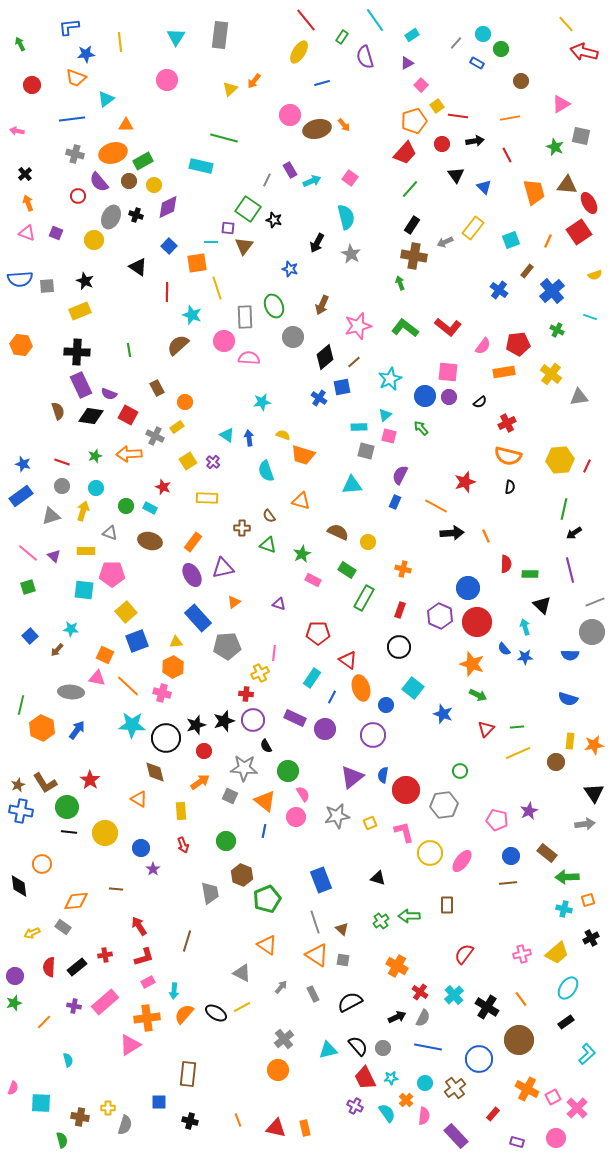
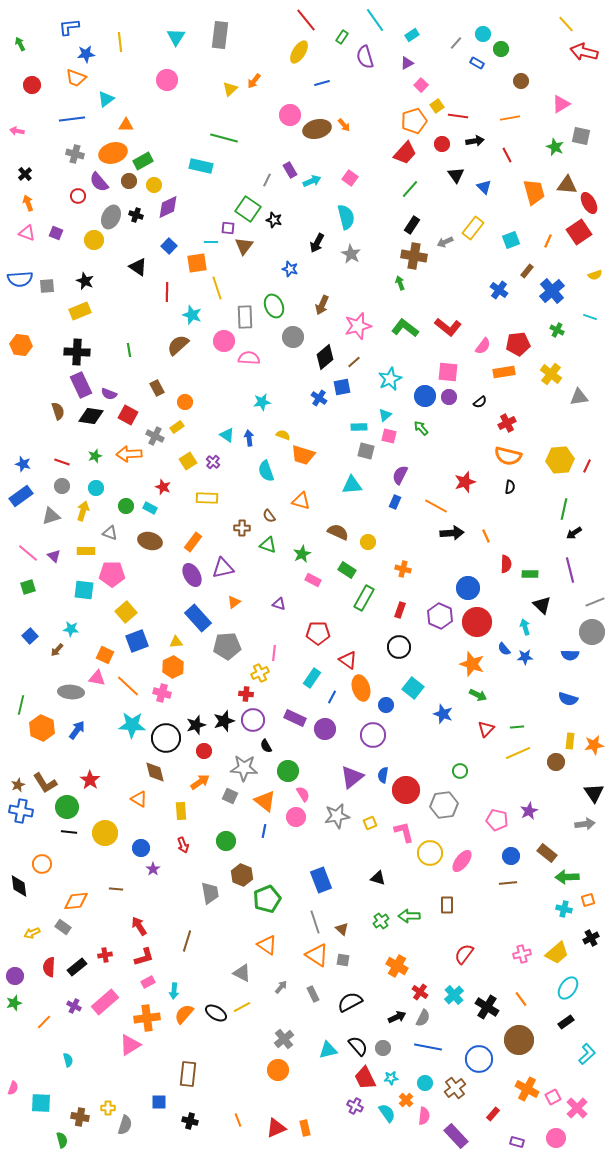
purple cross at (74, 1006): rotated 16 degrees clockwise
red triangle at (276, 1128): rotated 35 degrees counterclockwise
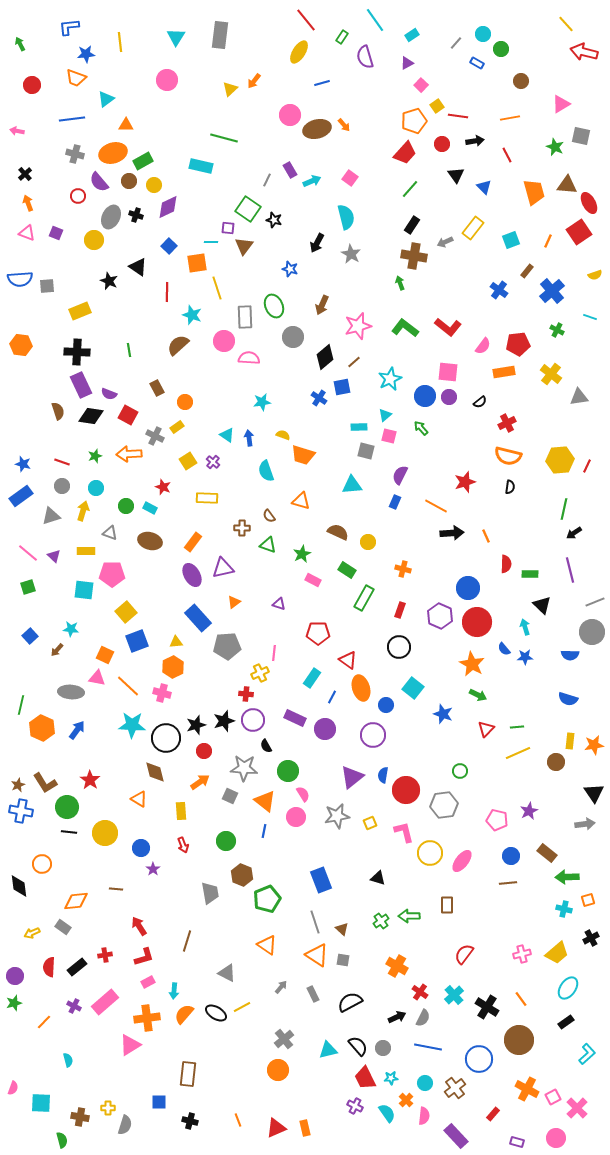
black star at (85, 281): moved 24 px right
orange star at (472, 664): rotated 10 degrees clockwise
gray triangle at (242, 973): moved 15 px left
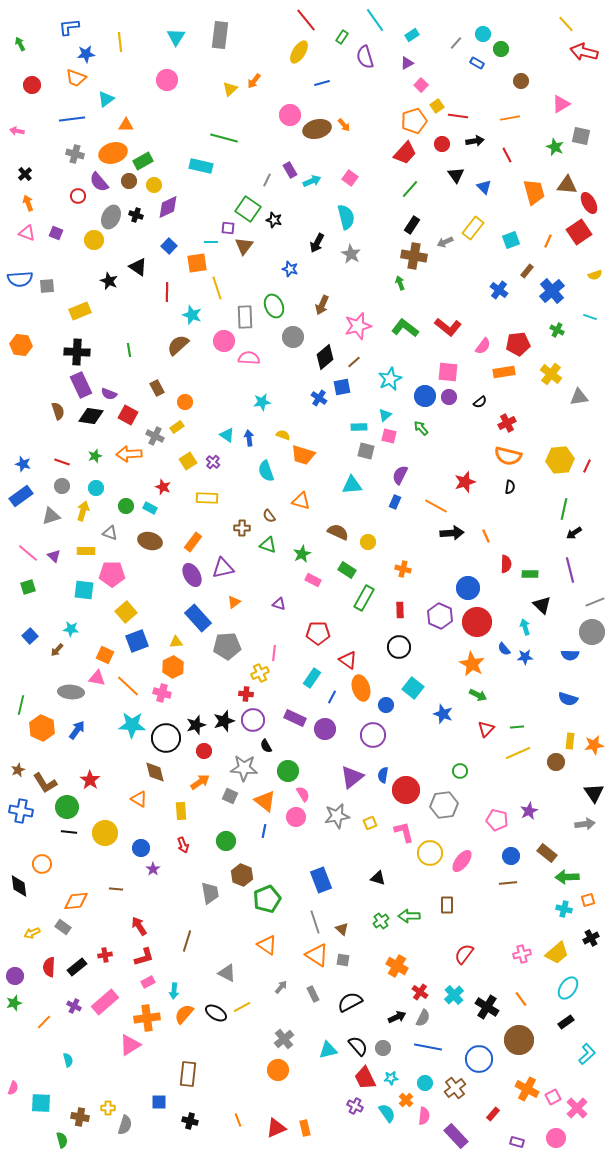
red rectangle at (400, 610): rotated 21 degrees counterclockwise
brown star at (18, 785): moved 15 px up
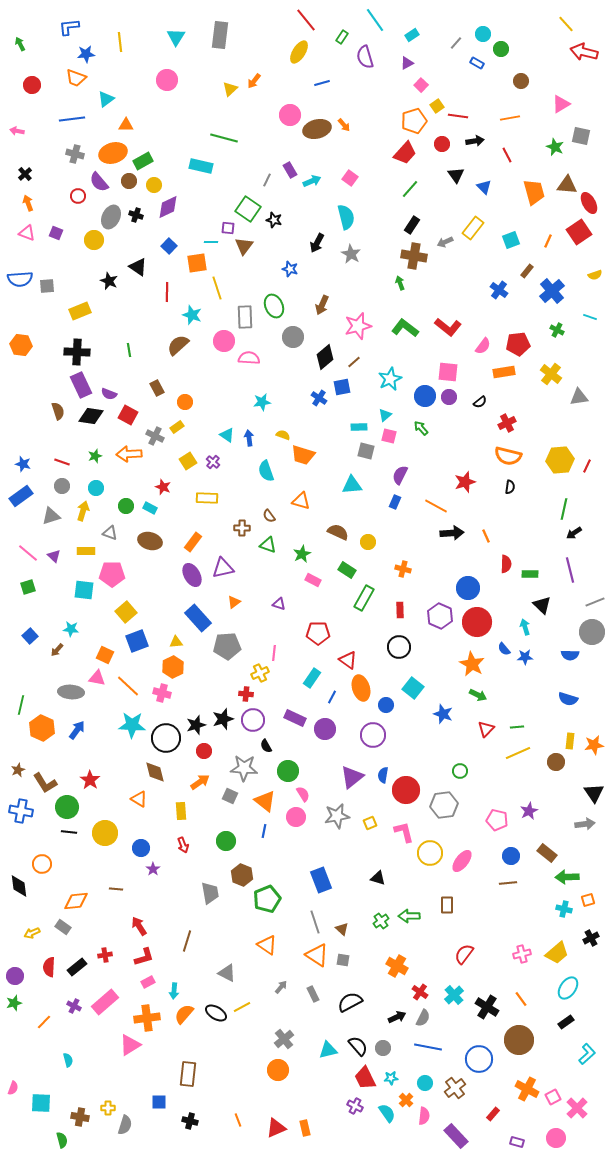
black star at (224, 721): moved 1 px left, 2 px up
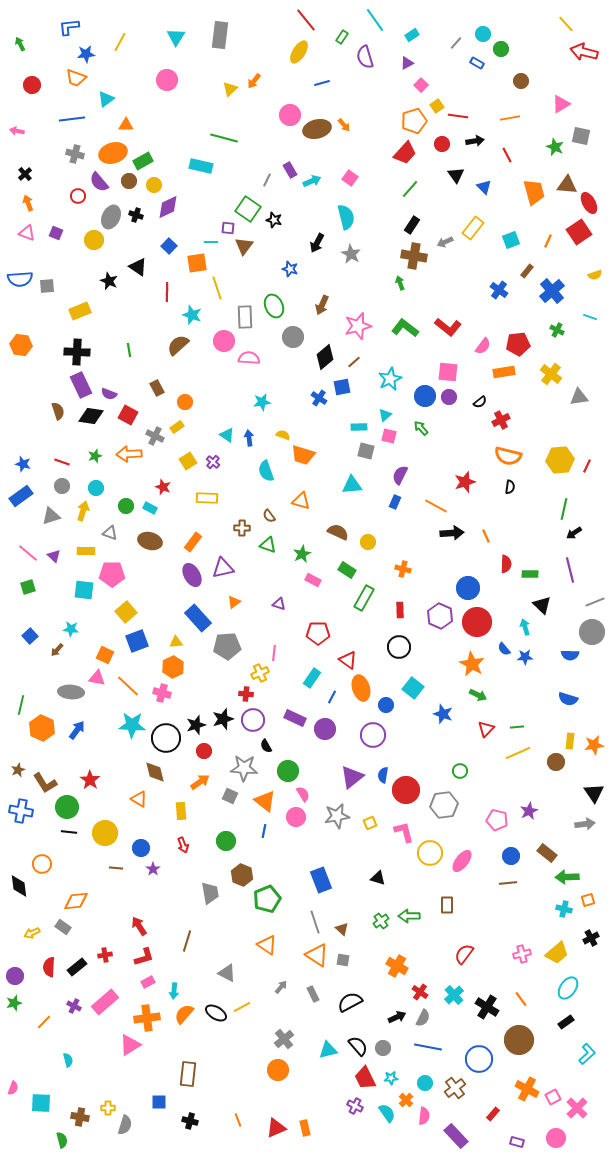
yellow line at (120, 42): rotated 36 degrees clockwise
red cross at (507, 423): moved 6 px left, 3 px up
brown line at (116, 889): moved 21 px up
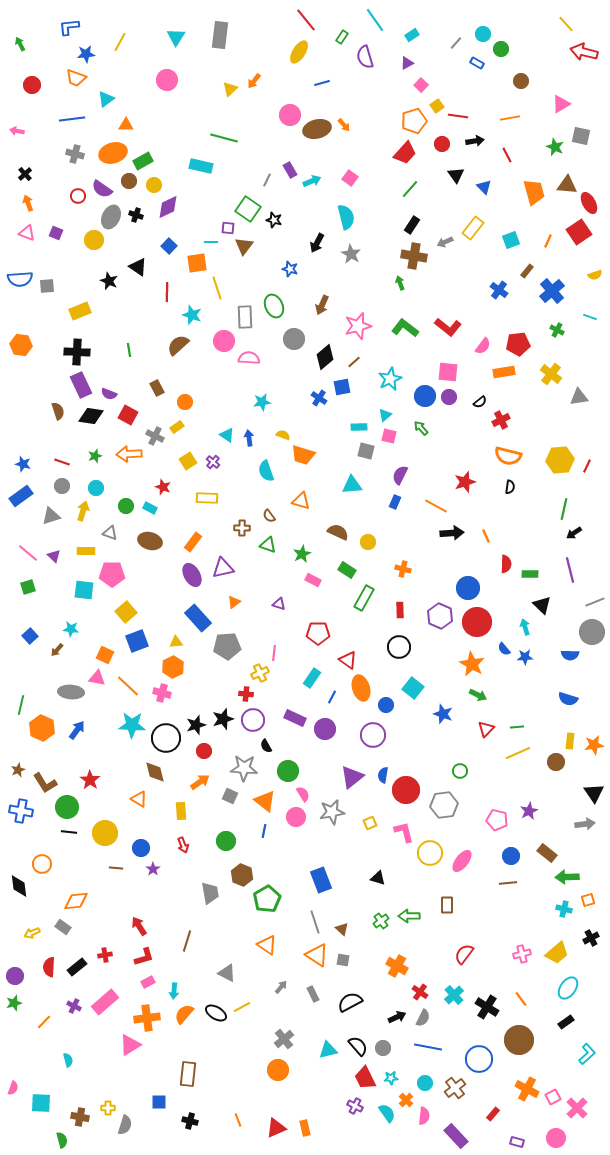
purple semicircle at (99, 182): moved 3 px right, 7 px down; rotated 15 degrees counterclockwise
gray circle at (293, 337): moved 1 px right, 2 px down
gray star at (337, 816): moved 5 px left, 4 px up
green pentagon at (267, 899): rotated 8 degrees counterclockwise
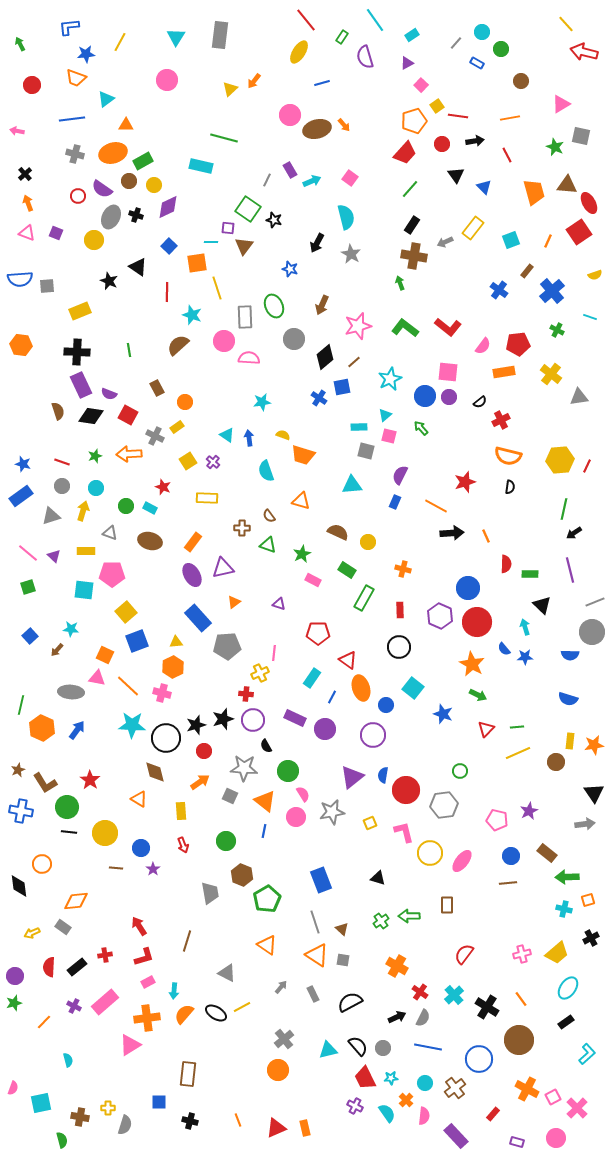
cyan circle at (483, 34): moved 1 px left, 2 px up
cyan square at (41, 1103): rotated 15 degrees counterclockwise
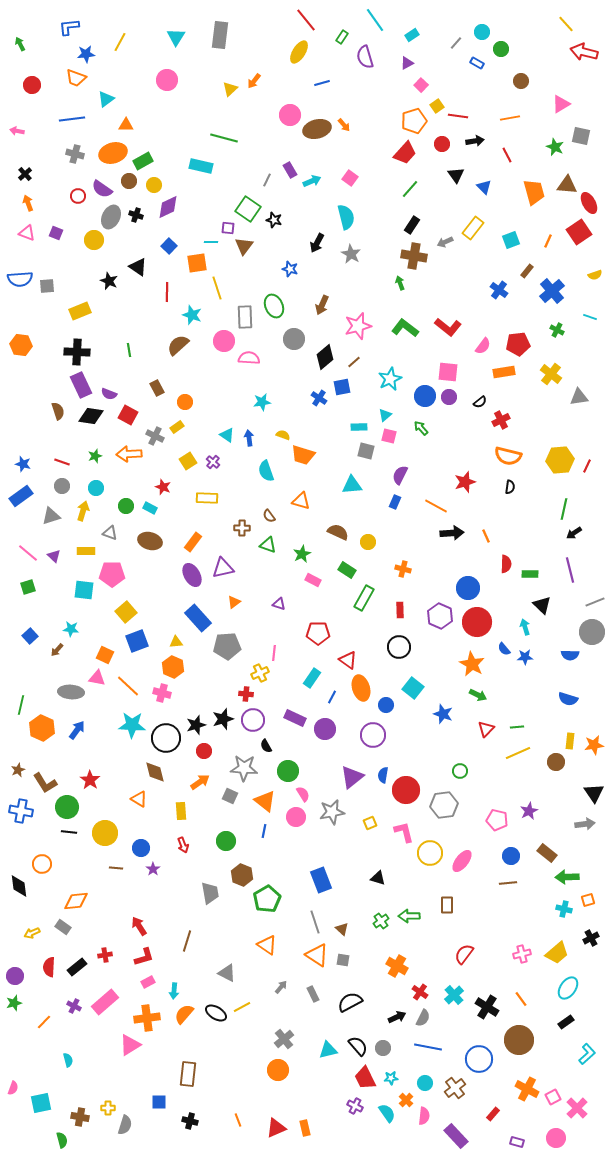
orange hexagon at (173, 667): rotated 10 degrees counterclockwise
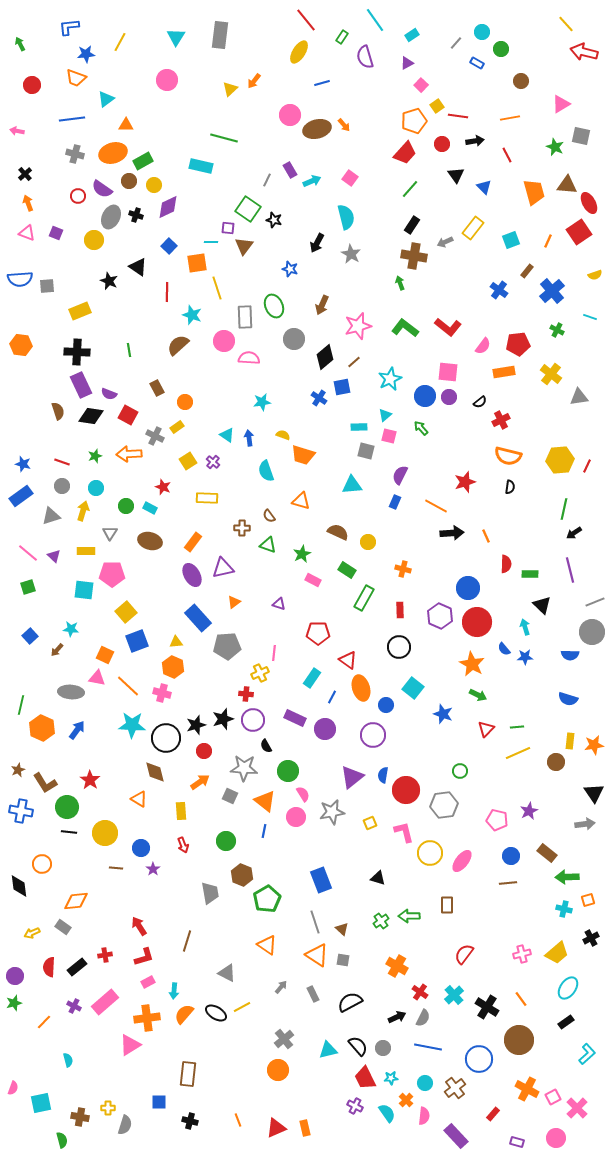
gray triangle at (110, 533): rotated 42 degrees clockwise
